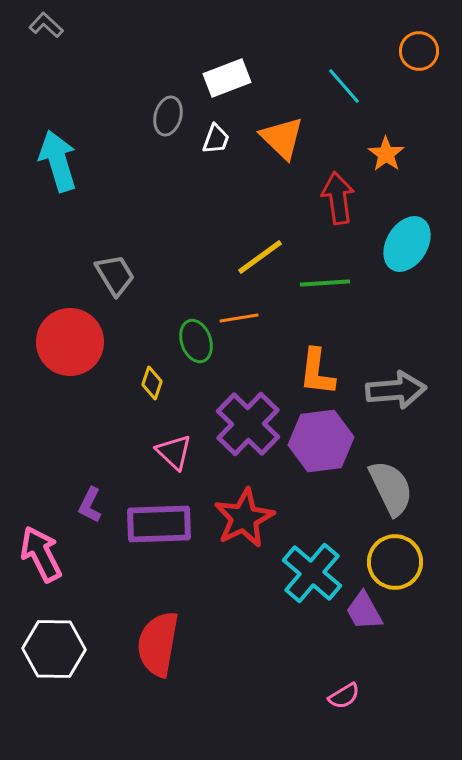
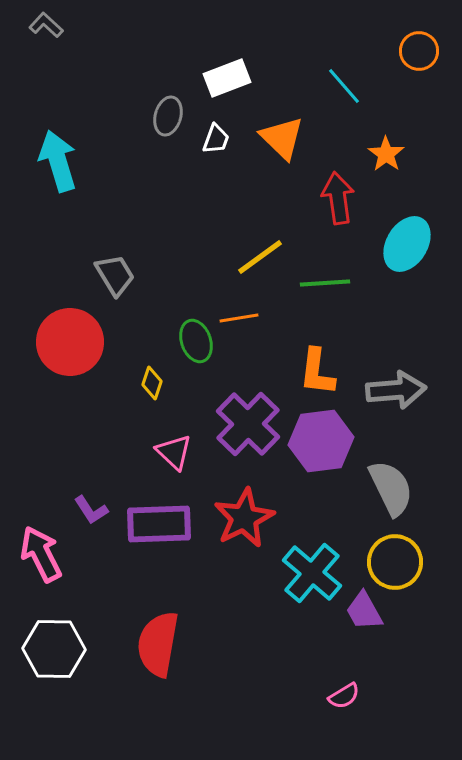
purple L-shape: moved 1 px right, 5 px down; rotated 60 degrees counterclockwise
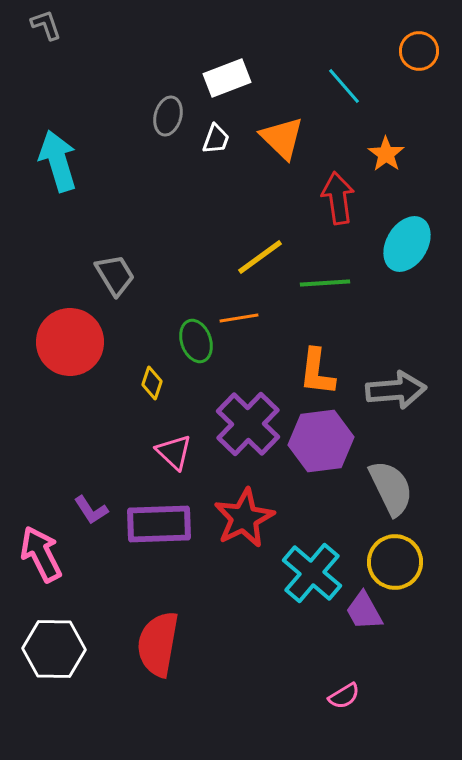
gray L-shape: rotated 28 degrees clockwise
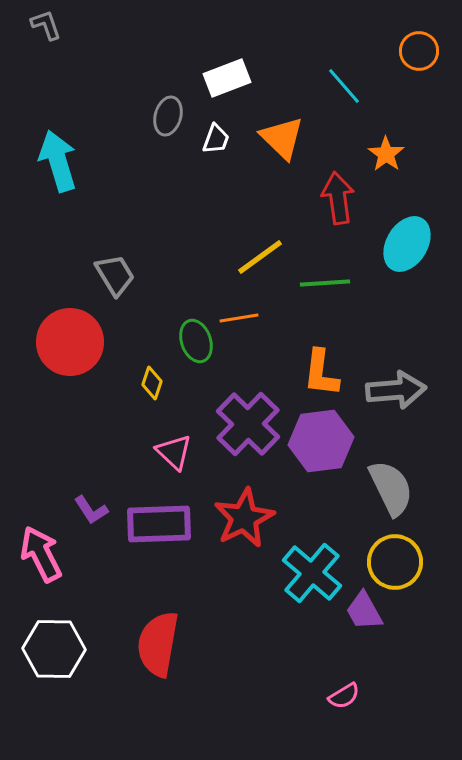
orange L-shape: moved 4 px right, 1 px down
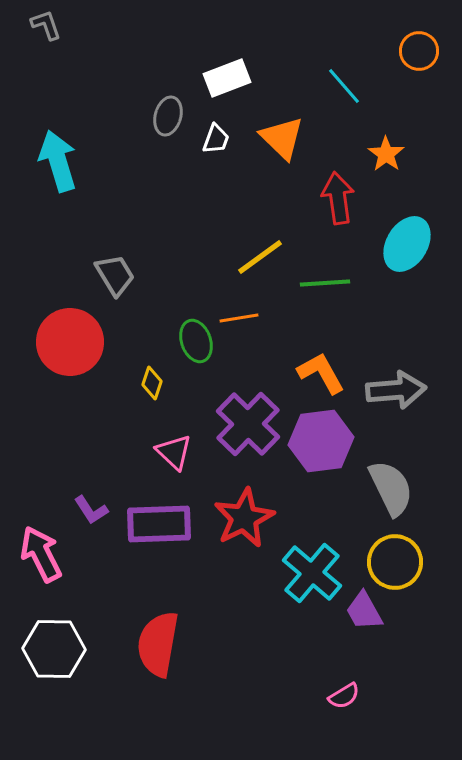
orange L-shape: rotated 144 degrees clockwise
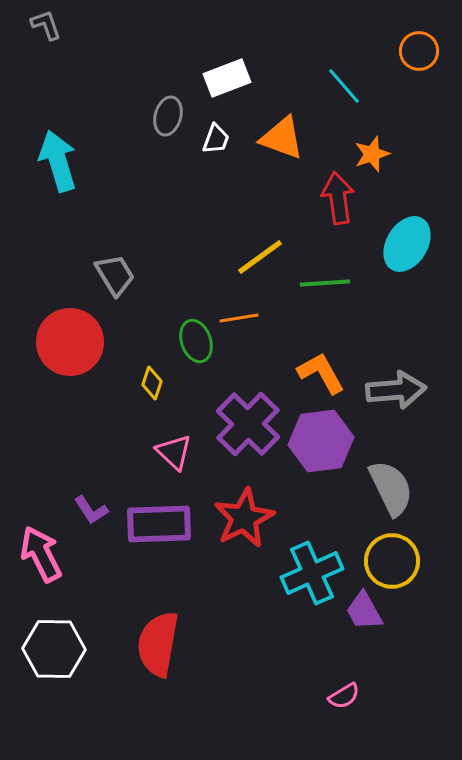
orange triangle: rotated 24 degrees counterclockwise
orange star: moved 14 px left; rotated 18 degrees clockwise
yellow circle: moved 3 px left, 1 px up
cyan cross: rotated 26 degrees clockwise
